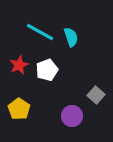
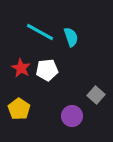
red star: moved 2 px right, 3 px down; rotated 18 degrees counterclockwise
white pentagon: rotated 15 degrees clockwise
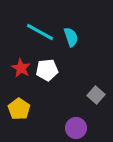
purple circle: moved 4 px right, 12 px down
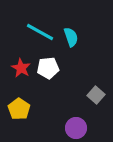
white pentagon: moved 1 px right, 2 px up
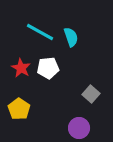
gray square: moved 5 px left, 1 px up
purple circle: moved 3 px right
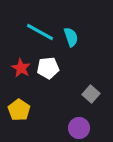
yellow pentagon: moved 1 px down
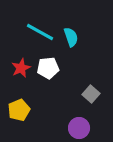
red star: rotated 18 degrees clockwise
yellow pentagon: rotated 15 degrees clockwise
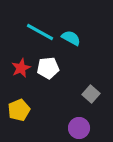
cyan semicircle: moved 1 px down; rotated 42 degrees counterclockwise
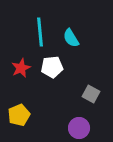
cyan line: rotated 56 degrees clockwise
cyan semicircle: rotated 150 degrees counterclockwise
white pentagon: moved 4 px right, 1 px up
gray square: rotated 12 degrees counterclockwise
yellow pentagon: moved 5 px down
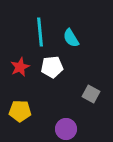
red star: moved 1 px left, 1 px up
yellow pentagon: moved 1 px right, 4 px up; rotated 25 degrees clockwise
purple circle: moved 13 px left, 1 px down
